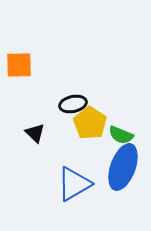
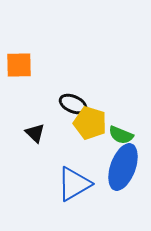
black ellipse: rotated 36 degrees clockwise
yellow pentagon: rotated 16 degrees counterclockwise
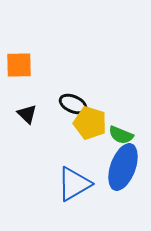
black triangle: moved 8 px left, 19 px up
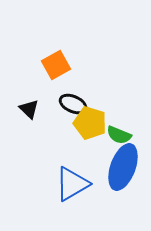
orange square: moved 37 px right; rotated 28 degrees counterclockwise
black triangle: moved 2 px right, 5 px up
green semicircle: moved 2 px left
blue triangle: moved 2 px left
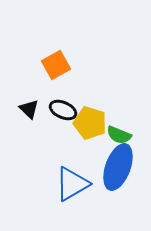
black ellipse: moved 10 px left, 6 px down
blue ellipse: moved 5 px left
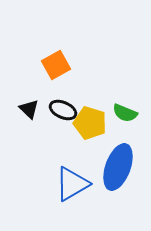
green semicircle: moved 6 px right, 22 px up
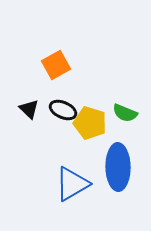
blue ellipse: rotated 21 degrees counterclockwise
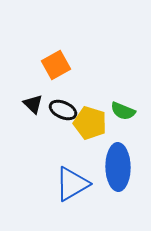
black triangle: moved 4 px right, 5 px up
green semicircle: moved 2 px left, 2 px up
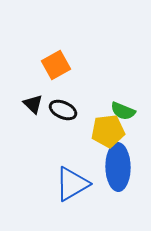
yellow pentagon: moved 18 px right, 8 px down; rotated 24 degrees counterclockwise
